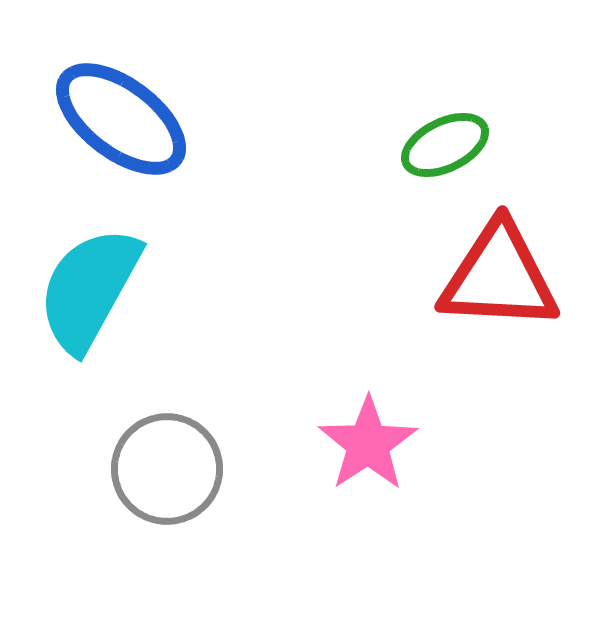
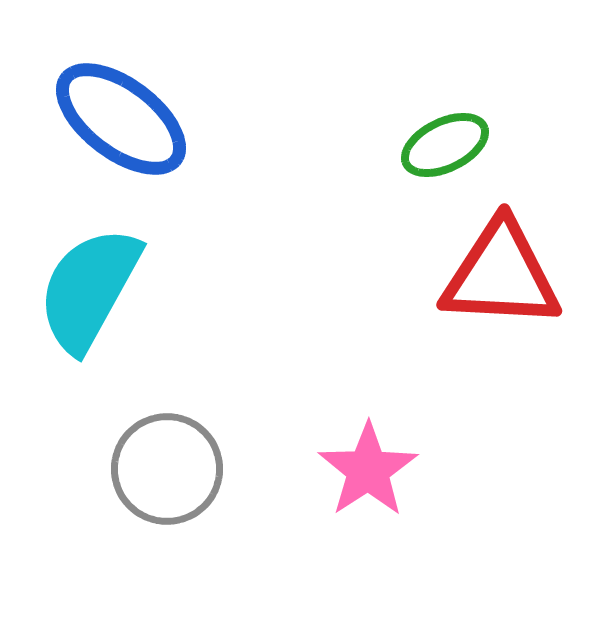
red triangle: moved 2 px right, 2 px up
pink star: moved 26 px down
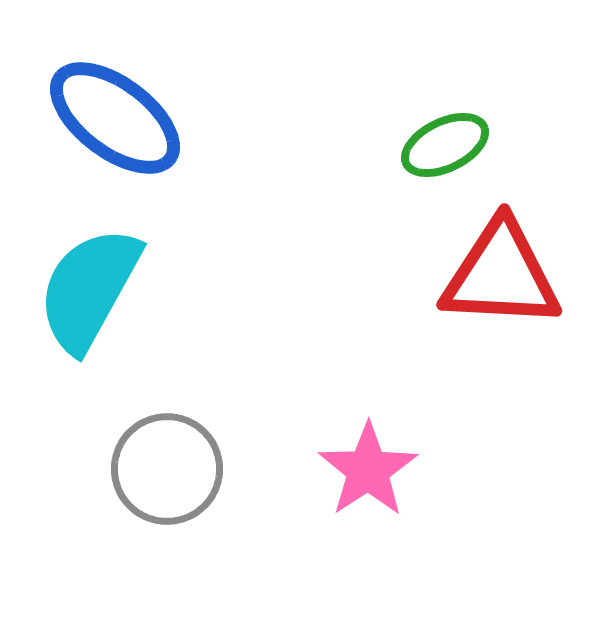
blue ellipse: moved 6 px left, 1 px up
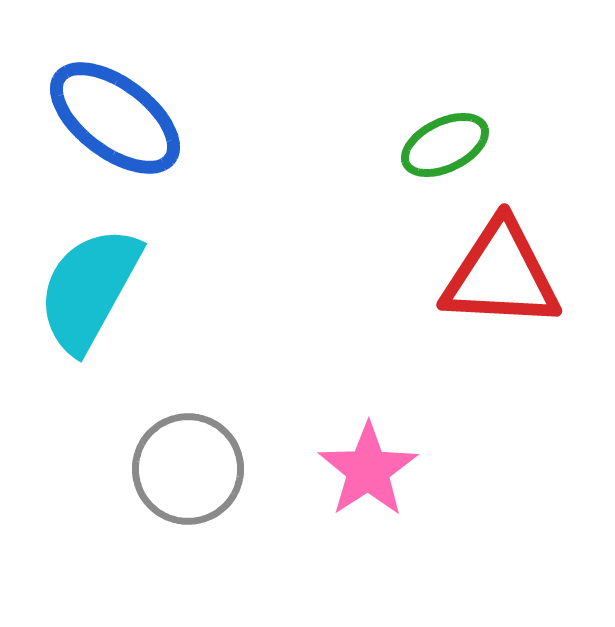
gray circle: moved 21 px right
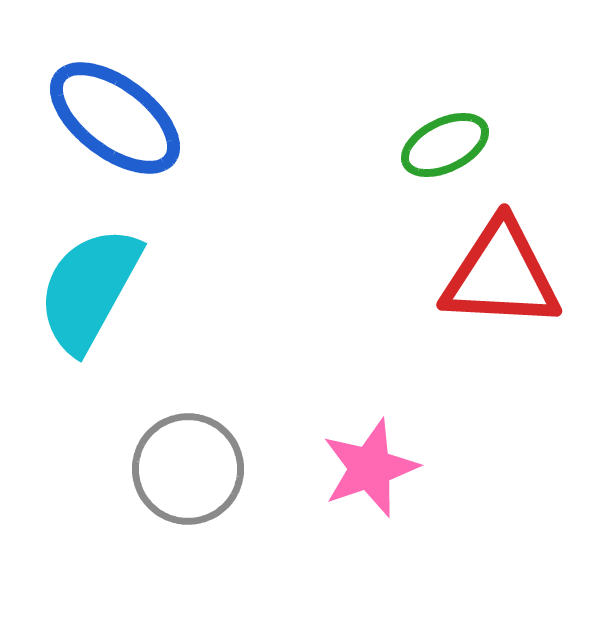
pink star: moved 2 px right, 2 px up; rotated 14 degrees clockwise
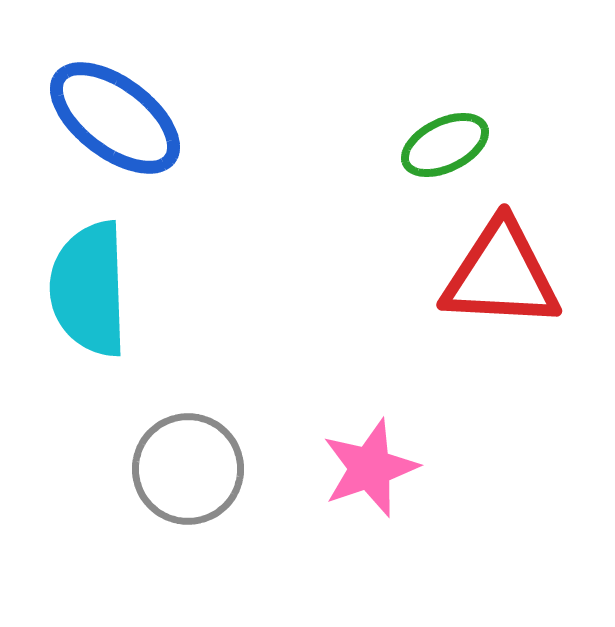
cyan semicircle: rotated 31 degrees counterclockwise
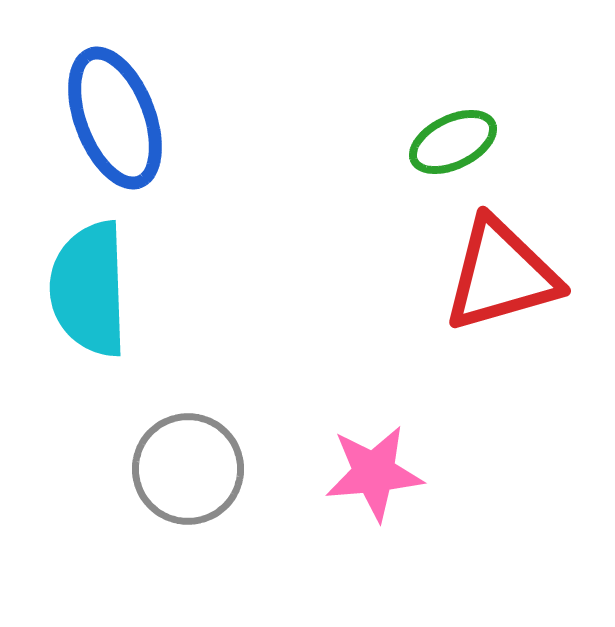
blue ellipse: rotated 32 degrees clockwise
green ellipse: moved 8 px right, 3 px up
red triangle: rotated 19 degrees counterclockwise
pink star: moved 4 px right, 5 px down; rotated 14 degrees clockwise
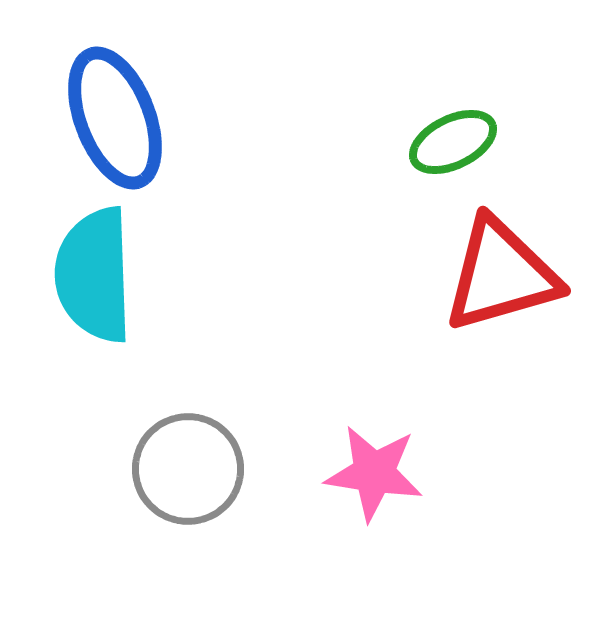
cyan semicircle: moved 5 px right, 14 px up
pink star: rotated 14 degrees clockwise
